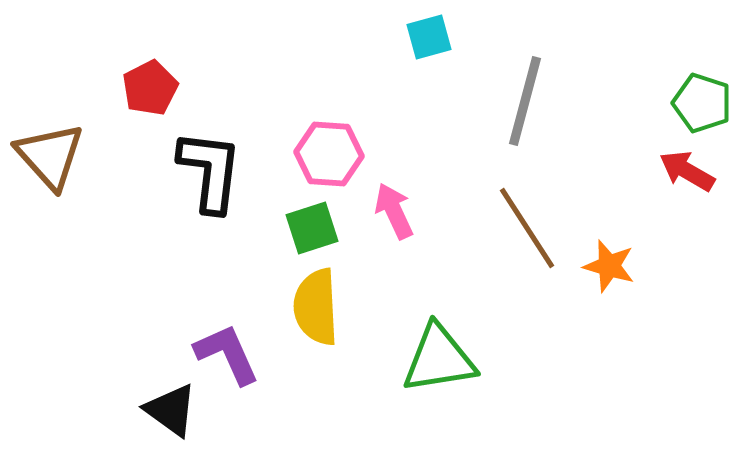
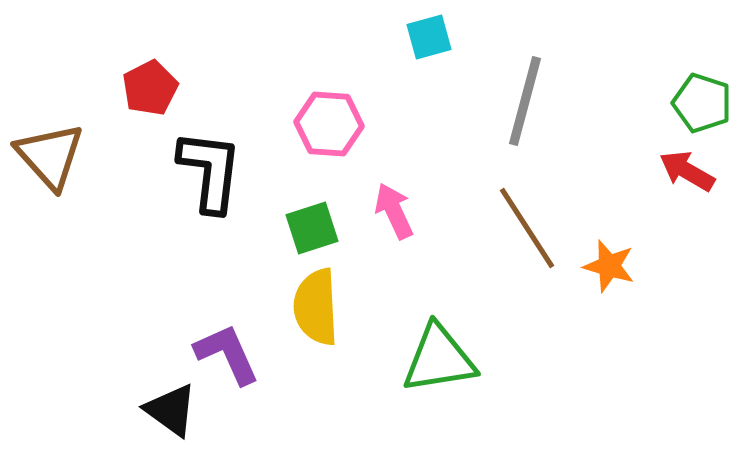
pink hexagon: moved 30 px up
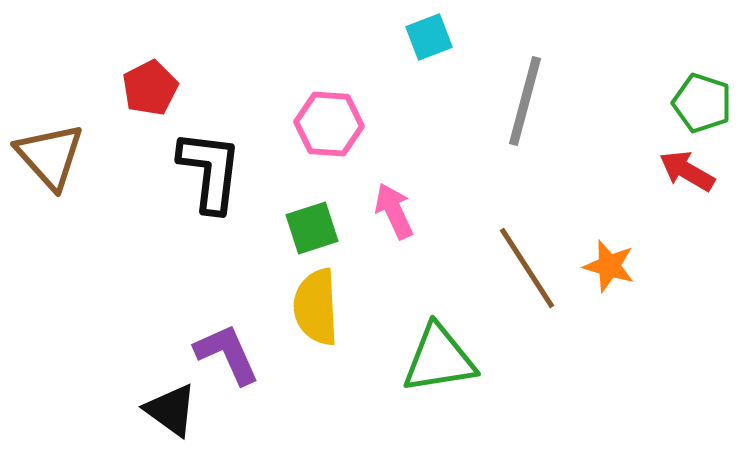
cyan square: rotated 6 degrees counterclockwise
brown line: moved 40 px down
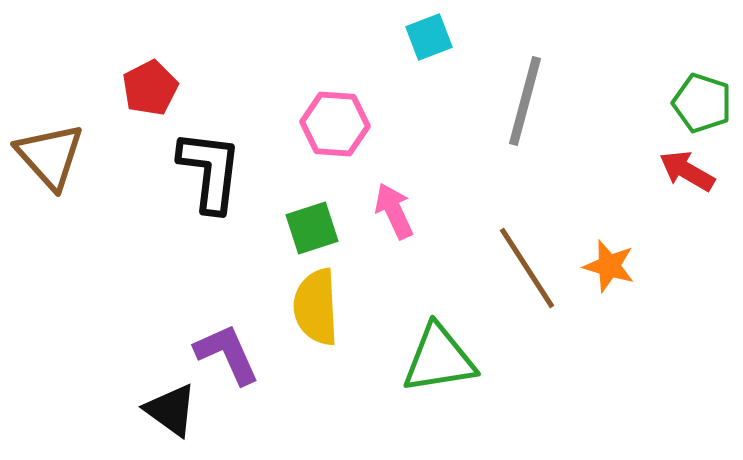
pink hexagon: moved 6 px right
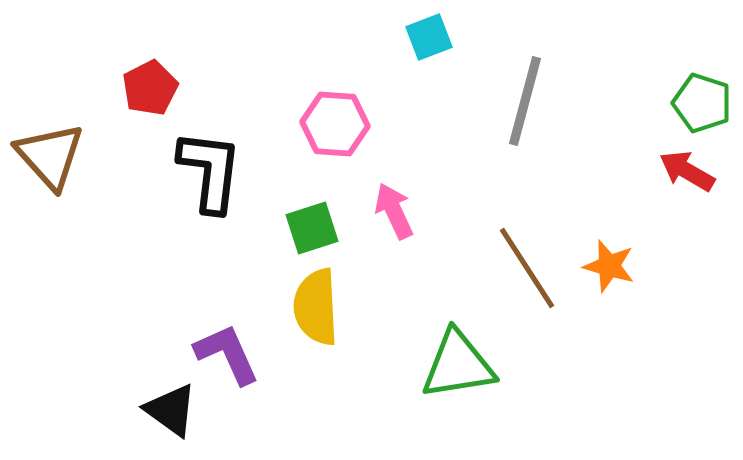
green triangle: moved 19 px right, 6 px down
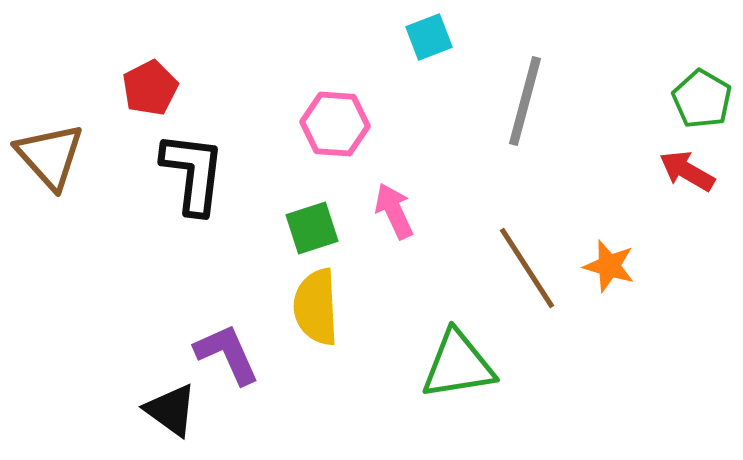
green pentagon: moved 4 px up; rotated 12 degrees clockwise
black L-shape: moved 17 px left, 2 px down
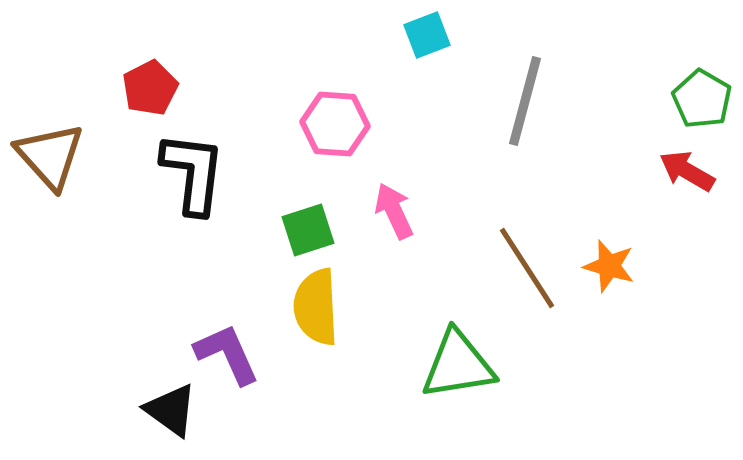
cyan square: moved 2 px left, 2 px up
green square: moved 4 px left, 2 px down
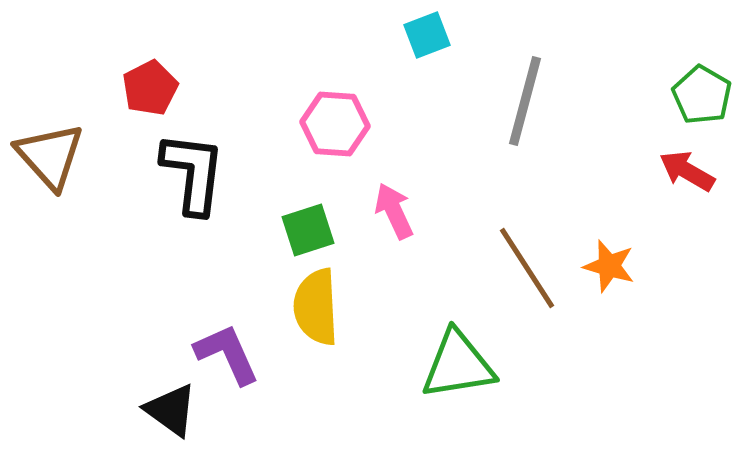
green pentagon: moved 4 px up
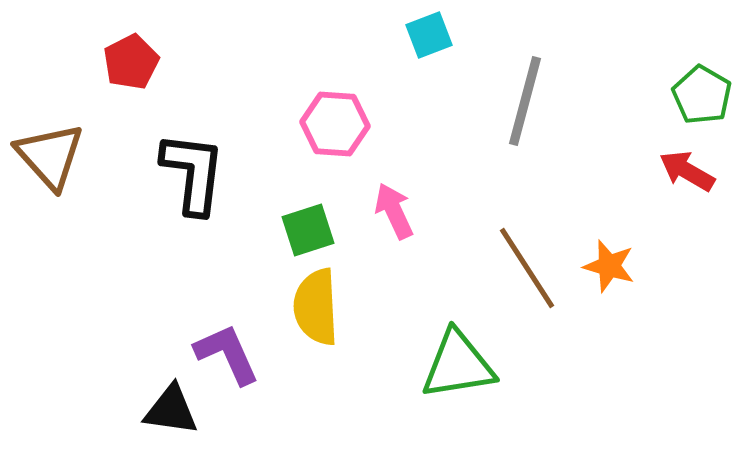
cyan square: moved 2 px right
red pentagon: moved 19 px left, 26 px up
black triangle: rotated 28 degrees counterclockwise
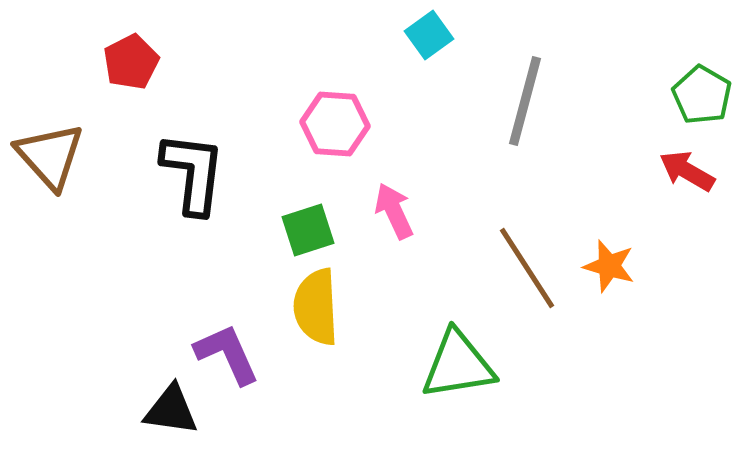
cyan square: rotated 15 degrees counterclockwise
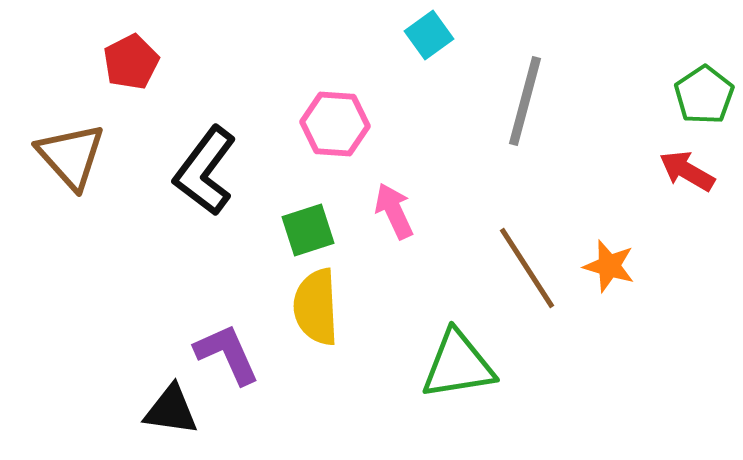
green pentagon: moved 2 px right; rotated 8 degrees clockwise
brown triangle: moved 21 px right
black L-shape: moved 12 px right, 2 px up; rotated 150 degrees counterclockwise
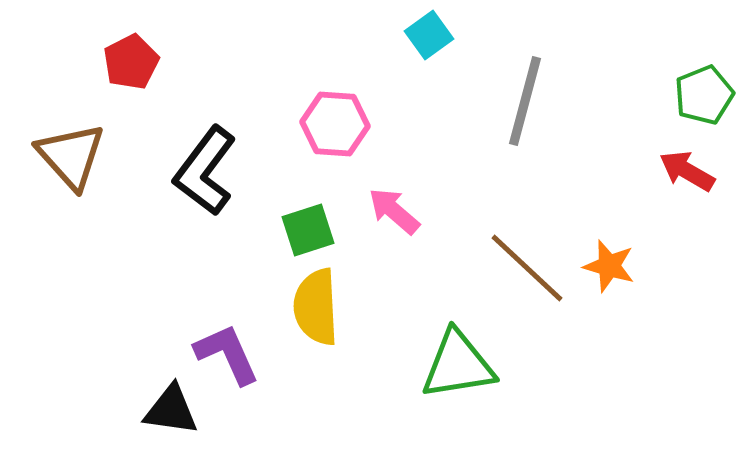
green pentagon: rotated 12 degrees clockwise
pink arrow: rotated 24 degrees counterclockwise
brown line: rotated 14 degrees counterclockwise
